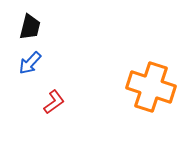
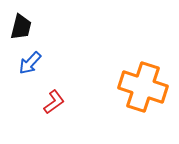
black trapezoid: moved 9 px left
orange cross: moved 8 px left
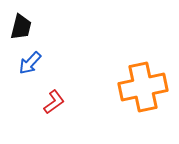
orange cross: rotated 30 degrees counterclockwise
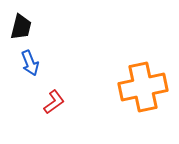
blue arrow: rotated 65 degrees counterclockwise
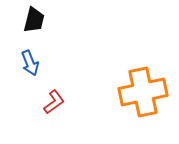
black trapezoid: moved 13 px right, 7 px up
orange cross: moved 5 px down
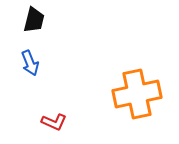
orange cross: moved 6 px left, 2 px down
red L-shape: moved 20 px down; rotated 60 degrees clockwise
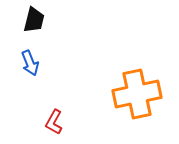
red L-shape: rotated 95 degrees clockwise
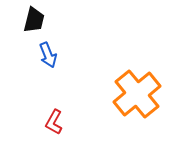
blue arrow: moved 18 px right, 8 px up
orange cross: rotated 27 degrees counterclockwise
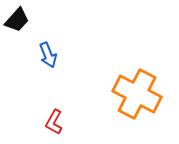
black trapezoid: moved 17 px left; rotated 28 degrees clockwise
orange cross: rotated 24 degrees counterclockwise
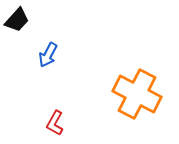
blue arrow: rotated 50 degrees clockwise
red L-shape: moved 1 px right, 1 px down
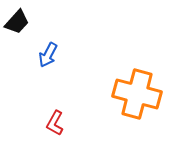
black trapezoid: moved 2 px down
orange cross: rotated 12 degrees counterclockwise
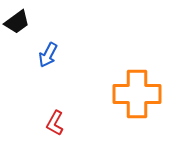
black trapezoid: rotated 12 degrees clockwise
orange cross: rotated 15 degrees counterclockwise
